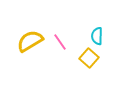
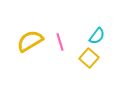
cyan semicircle: rotated 144 degrees counterclockwise
pink line: rotated 18 degrees clockwise
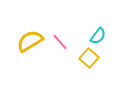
cyan semicircle: moved 1 px right
pink line: rotated 24 degrees counterclockwise
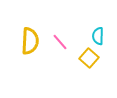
cyan semicircle: rotated 144 degrees clockwise
yellow semicircle: rotated 124 degrees clockwise
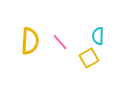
yellow square: rotated 18 degrees clockwise
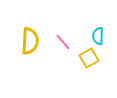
pink line: moved 3 px right
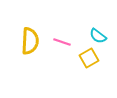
cyan semicircle: rotated 54 degrees counterclockwise
pink line: moved 1 px left; rotated 30 degrees counterclockwise
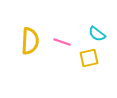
cyan semicircle: moved 1 px left, 2 px up
yellow square: rotated 18 degrees clockwise
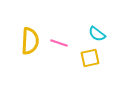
pink line: moved 3 px left, 1 px down
yellow square: moved 1 px right
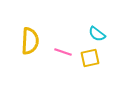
pink line: moved 4 px right, 9 px down
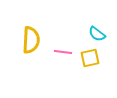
yellow semicircle: moved 1 px right, 1 px up
pink line: rotated 12 degrees counterclockwise
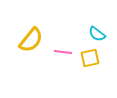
yellow semicircle: rotated 36 degrees clockwise
